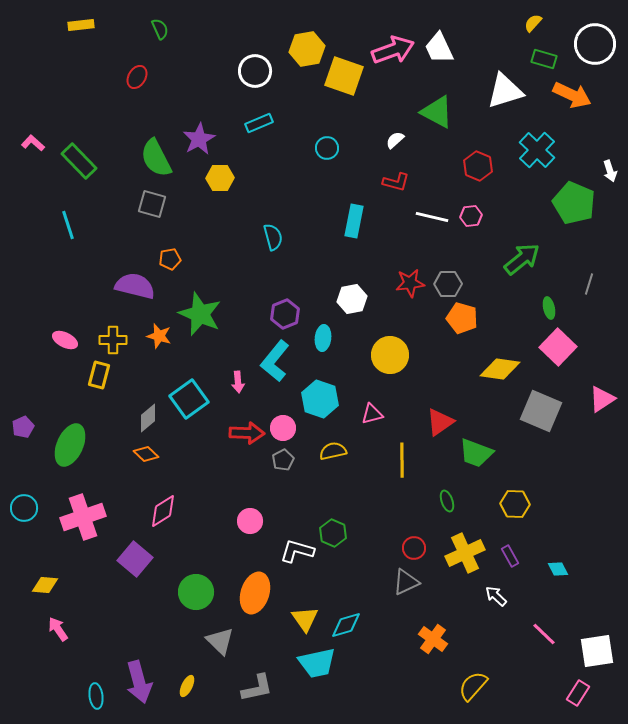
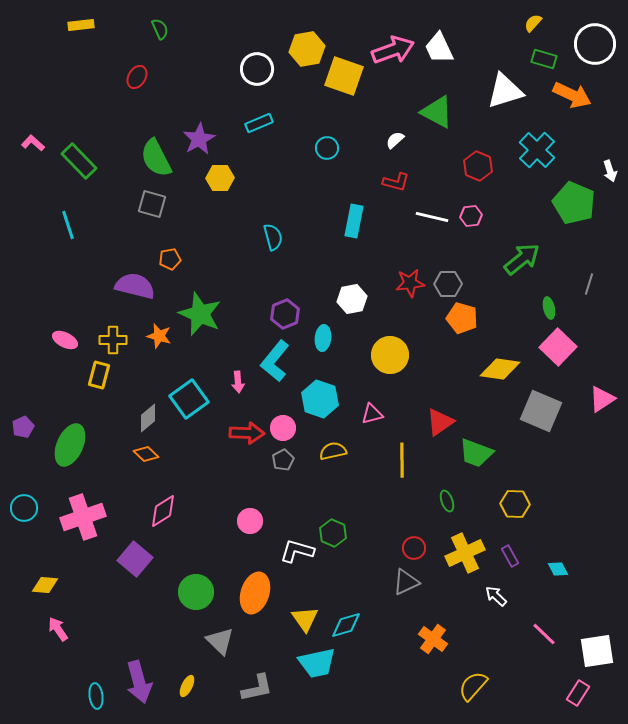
white circle at (255, 71): moved 2 px right, 2 px up
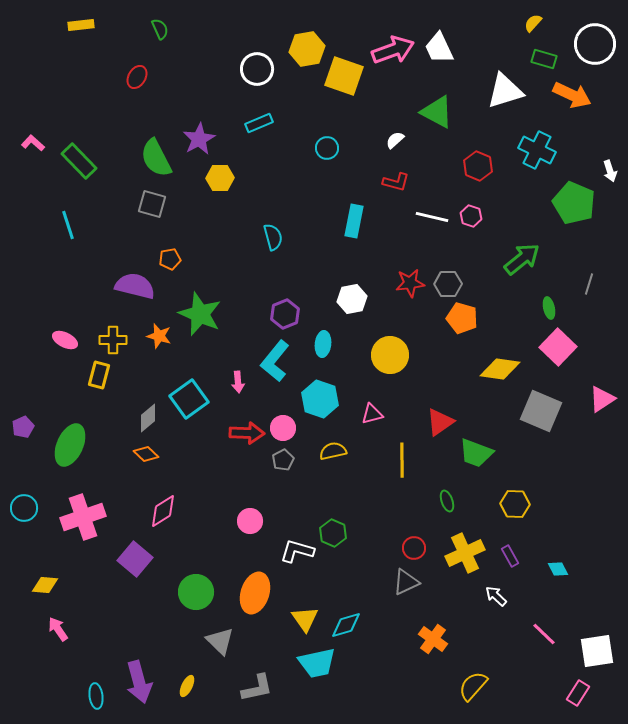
cyan cross at (537, 150): rotated 18 degrees counterclockwise
pink hexagon at (471, 216): rotated 25 degrees clockwise
cyan ellipse at (323, 338): moved 6 px down
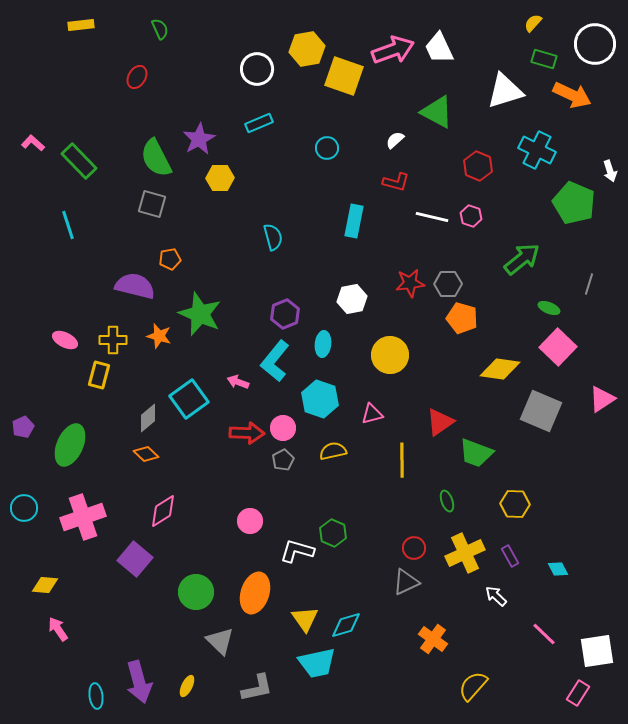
green ellipse at (549, 308): rotated 55 degrees counterclockwise
pink arrow at (238, 382): rotated 115 degrees clockwise
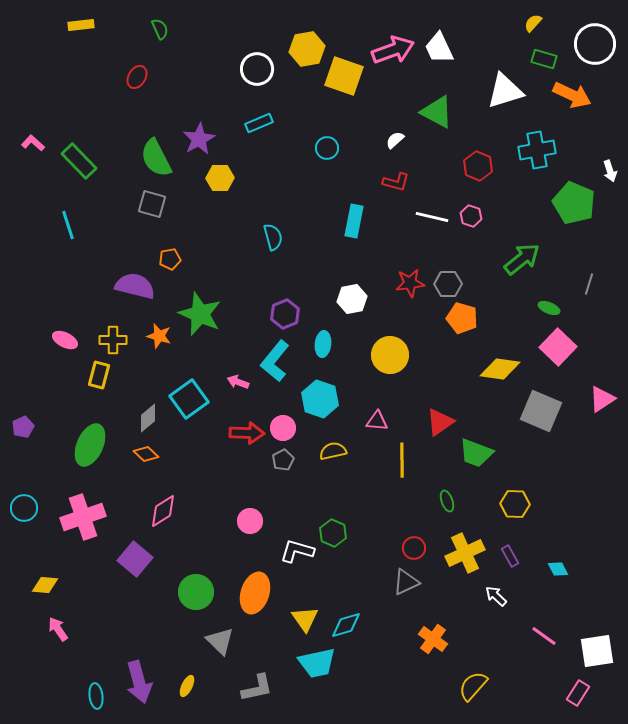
cyan cross at (537, 150): rotated 36 degrees counterclockwise
pink triangle at (372, 414): moved 5 px right, 7 px down; rotated 20 degrees clockwise
green ellipse at (70, 445): moved 20 px right
pink line at (544, 634): moved 2 px down; rotated 8 degrees counterclockwise
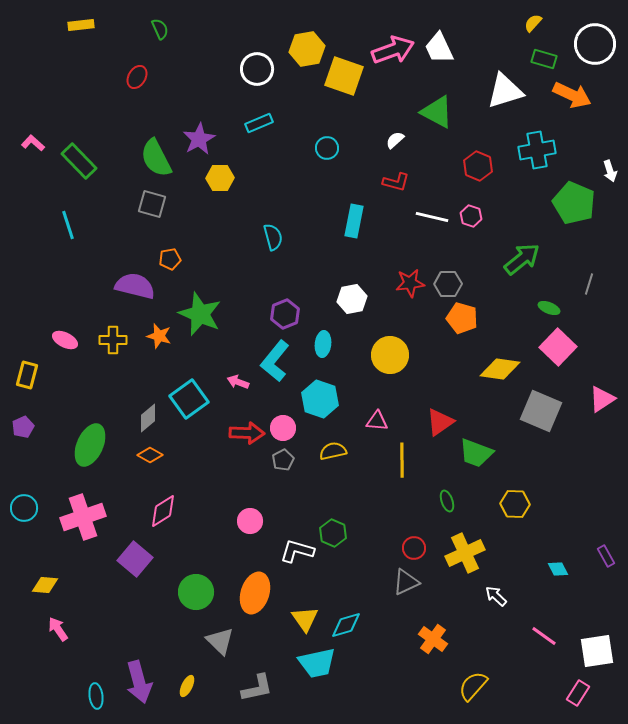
yellow rectangle at (99, 375): moved 72 px left
orange diamond at (146, 454): moved 4 px right, 1 px down; rotated 15 degrees counterclockwise
purple rectangle at (510, 556): moved 96 px right
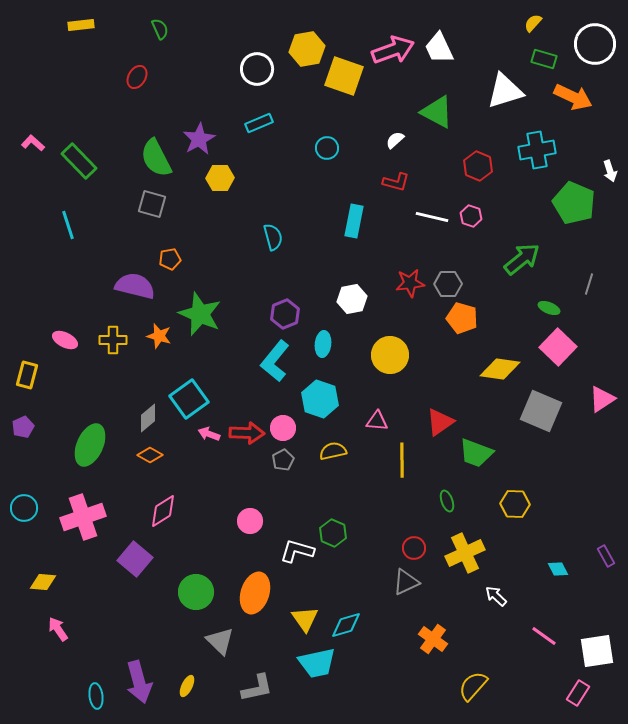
orange arrow at (572, 95): moved 1 px right, 2 px down
pink arrow at (238, 382): moved 29 px left, 52 px down
yellow diamond at (45, 585): moved 2 px left, 3 px up
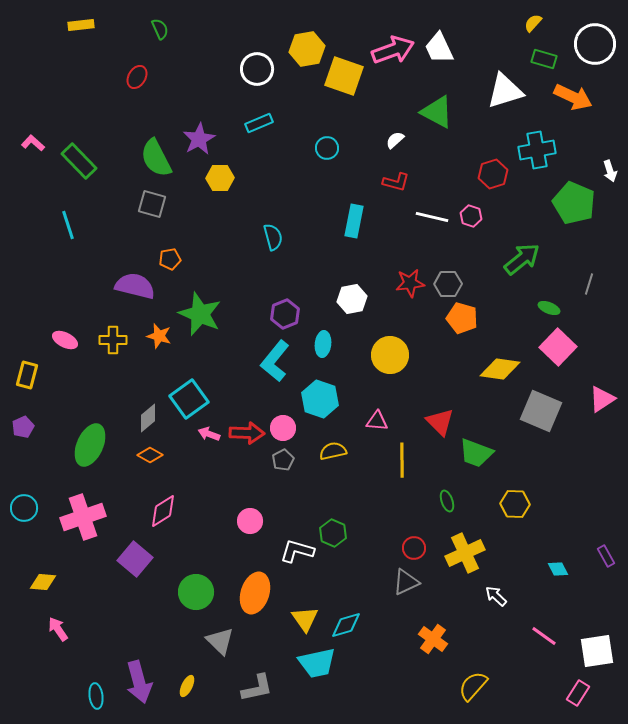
red hexagon at (478, 166): moved 15 px right, 8 px down; rotated 20 degrees clockwise
red triangle at (440, 422): rotated 40 degrees counterclockwise
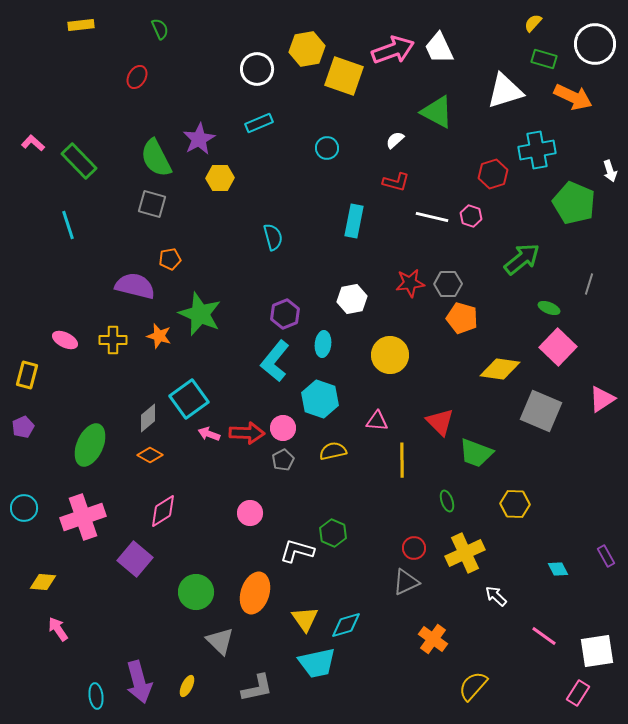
pink circle at (250, 521): moved 8 px up
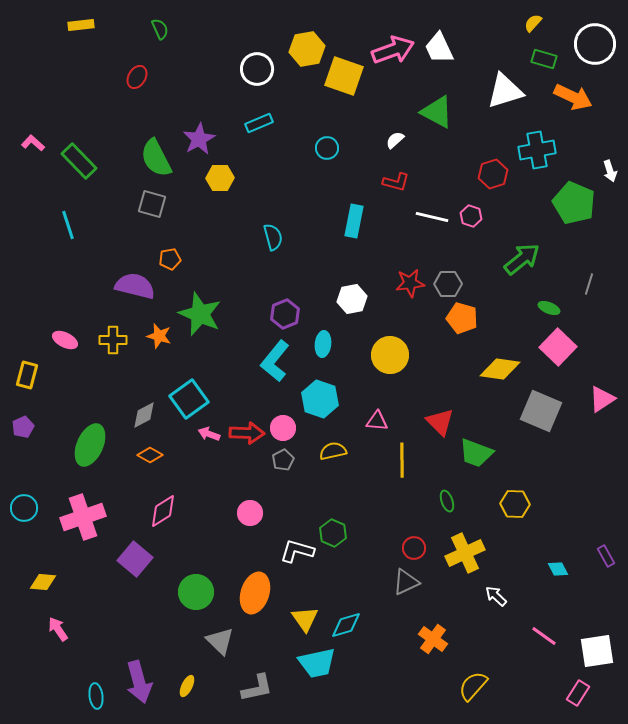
gray diamond at (148, 418): moved 4 px left, 3 px up; rotated 12 degrees clockwise
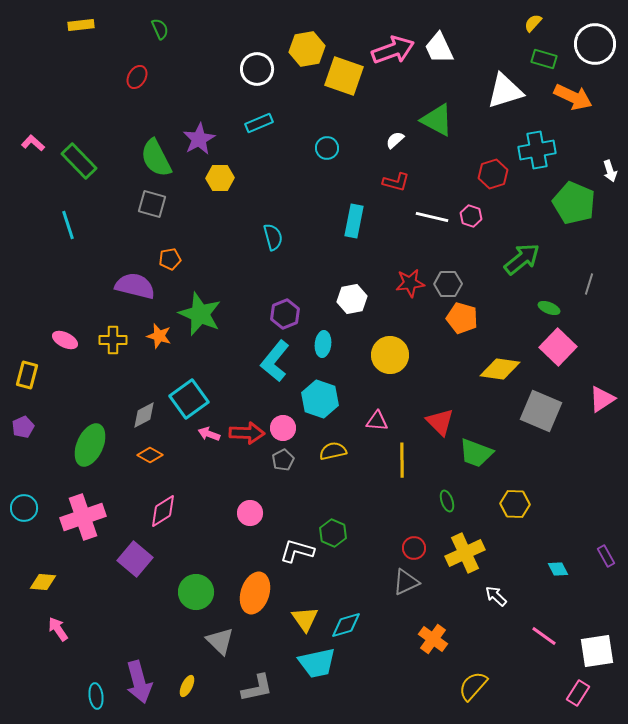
green triangle at (437, 112): moved 8 px down
